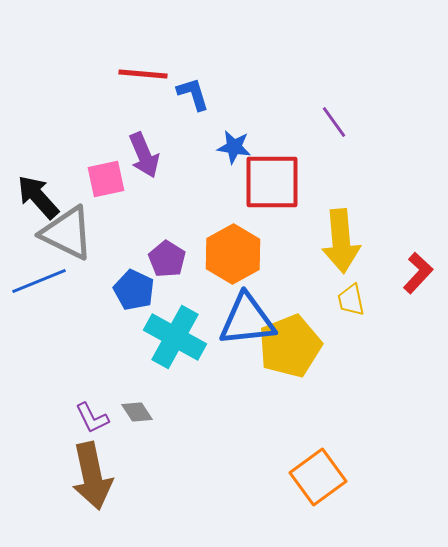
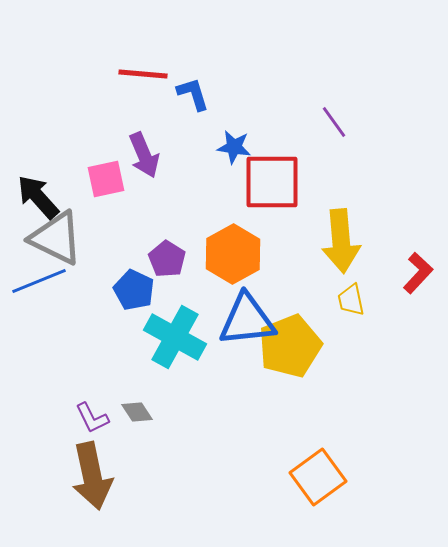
gray triangle: moved 11 px left, 5 px down
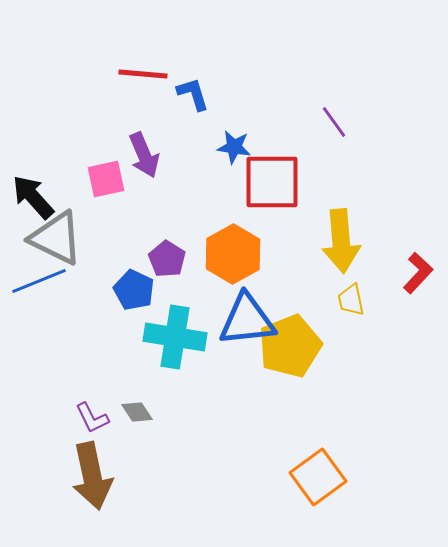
black arrow: moved 5 px left
cyan cross: rotated 20 degrees counterclockwise
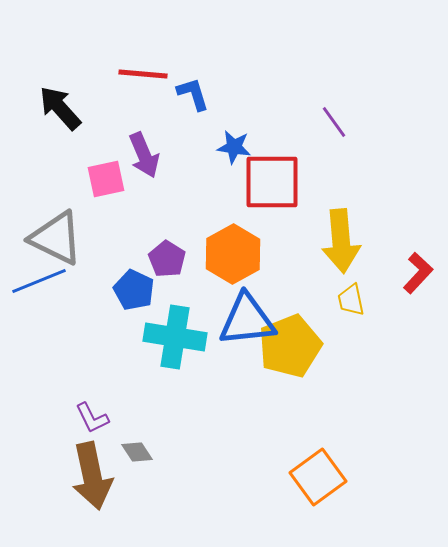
black arrow: moved 27 px right, 89 px up
gray diamond: moved 40 px down
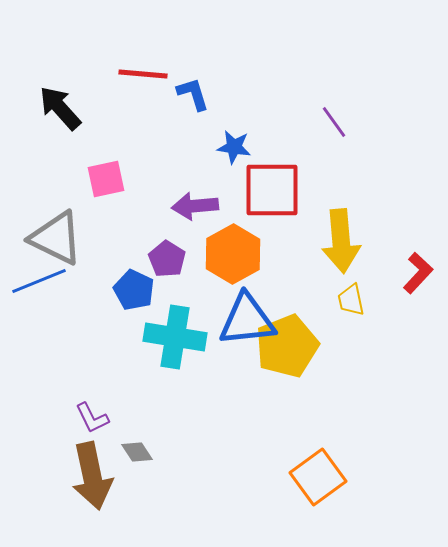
purple arrow: moved 51 px right, 51 px down; rotated 108 degrees clockwise
red square: moved 8 px down
yellow pentagon: moved 3 px left
